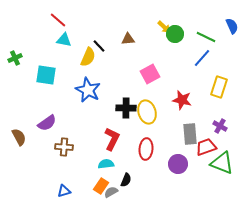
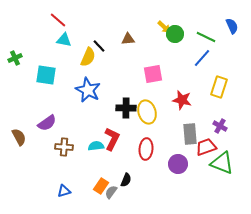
pink square: moved 3 px right; rotated 18 degrees clockwise
cyan semicircle: moved 10 px left, 18 px up
gray semicircle: rotated 24 degrees counterclockwise
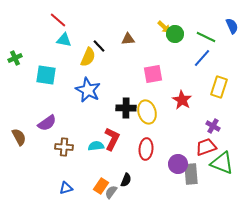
red star: rotated 18 degrees clockwise
purple cross: moved 7 px left
gray rectangle: moved 1 px right, 40 px down
blue triangle: moved 2 px right, 3 px up
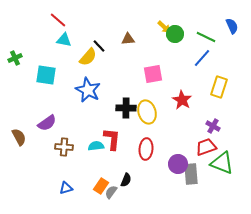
yellow semicircle: rotated 18 degrees clockwise
red L-shape: rotated 20 degrees counterclockwise
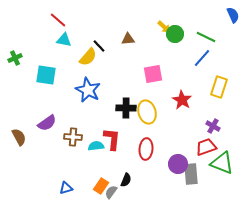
blue semicircle: moved 1 px right, 11 px up
brown cross: moved 9 px right, 10 px up
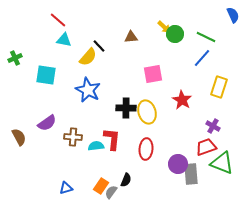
brown triangle: moved 3 px right, 2 px up
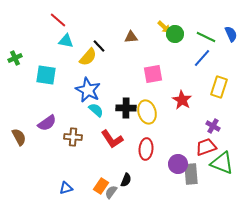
blue semicircle: moved 2 px left, 19 px down
cyan triangle: moved 2 px right, 1 px down
red L-shape: rotated 140 degrees clockwise
cyan semicircle: moved 36 px up; rotated 49 degrees clockwise
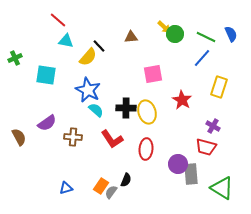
red trapezoid: rotated 145 degrees counterclockwise
green triangle: moved 25 px down; rotated 10 degrees clockwise
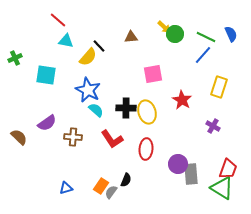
blue line: moved 1 px right, 3 px up
brown semicircle: rotated 18 degrees counterclockwise
red trapezoid: moved 22 px right, 22 px down; rotated 85 degrees counterclockwise
